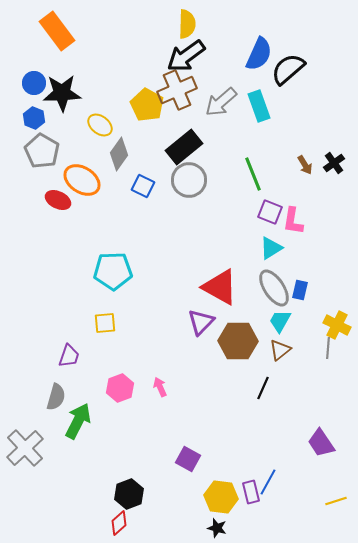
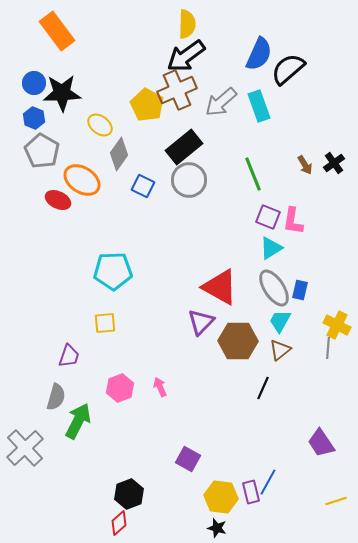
purple square at (270, 212): moved 2 px left, 5 px down
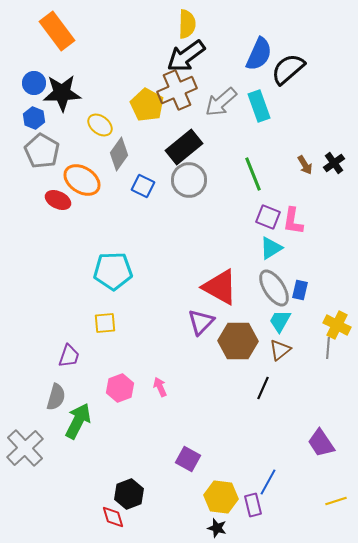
purple rectangle at (251, 492): moved 2 px right, 13 px down
red diamond at (119, 523): moved 6 px left, 6 px up; rotated 65 degrees counterclockwise
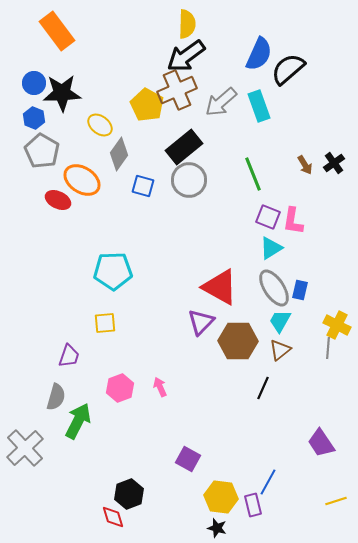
blue square at (143, 186): rotated 10 degrees counterclockwise
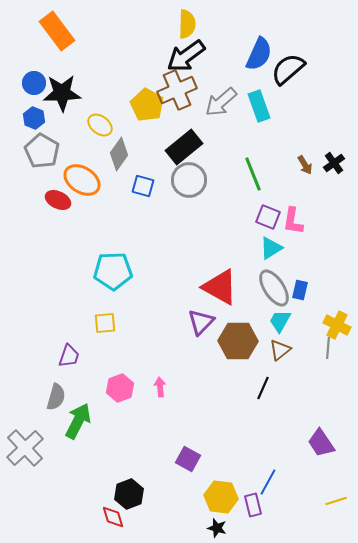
pink arrow at (160, 387): rotated 18 degrees clockwise
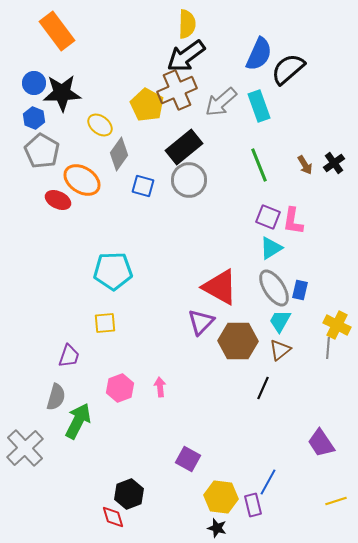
green line at (253, 174): moved 6 px right, 9 px up
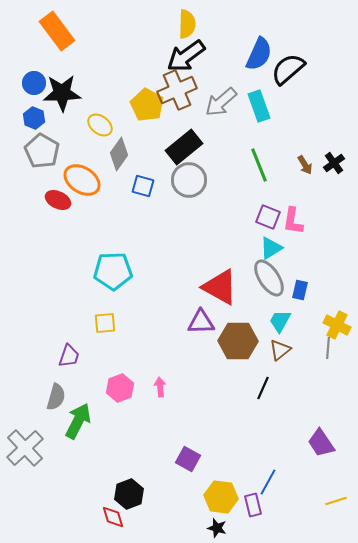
gray ellipse at (274, 288): moved 5 px left, 10 px up
purple triangle at (201, 322): rotated 44 degrees clockwise
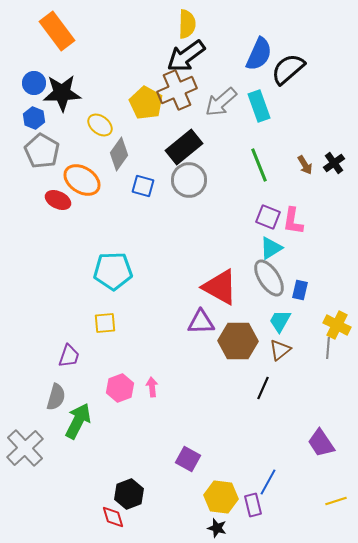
yellow pentagon at (147, 105): moved 1 px left, 2 px up
pink arrow at (160, 387): moved 8 px left
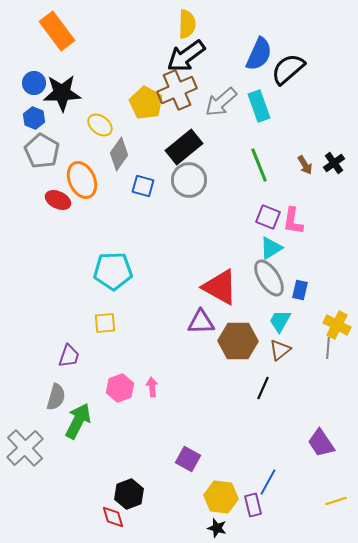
orange ellipse at (82, 180): rotated 33 degrees clockwise
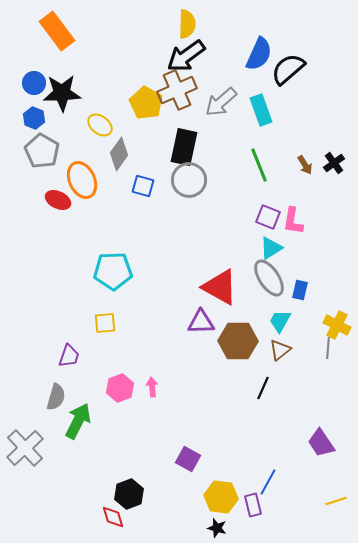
cyan rectangle at (259, 106): moved 2 px right, 4 px down
black rectangle at (184, 147): rotated 39 degrees counterclockwise
